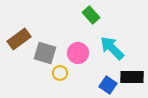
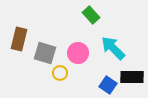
brown rectangle: rotated 40 degrees counterclockwise
cyan arrow: moved 1 px right
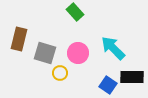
green rectangle: moved 16 px left, 3 px up
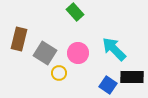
cyan arrow: moved 1 px right, 1 px down
gray square: rotated 15 degrees clockwise
yellow circle: moved 1 px left
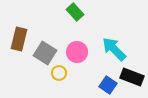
pink circle: moved 1 px left, 1 px up
black rectangle: rotated 20 degrees clockwise
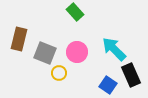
gray square: rotated 10 degrees counterclockwise
black rectangle: moved 1 px left, 2 px up; rotated 45 degrees clockwise
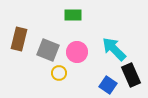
green rectangle: moved 2 px left, 3 px down; rotated 48 degrees counterclockwise
gray square: moved 3 px right, 3 px up
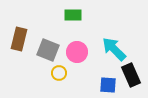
blue square: rotated 30 degrees counterclockwise
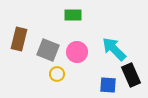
yellow circle: moved 2 px left, 1 px down
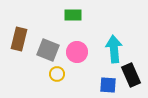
cyan arrow: rotated 40 degrees clockwise
